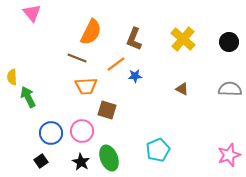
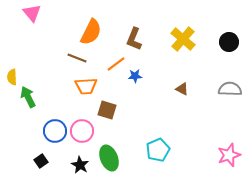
blue circle: moved 4 px right, 2 px up
black star: moved 1 px left, 3 px down
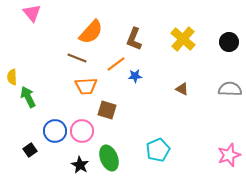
orange semicircle: rotated 16 degrees clockwise
black square: moved 11 px left, 11 px up
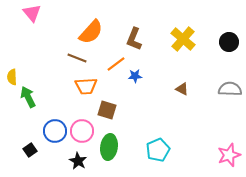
green ellipse: moved 11 px up; rotated 30 degrees clockwise
black star: moved 2 px left, 4 px up
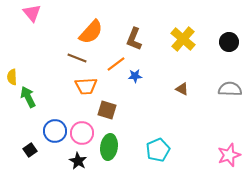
pink circle: moved 2 px down
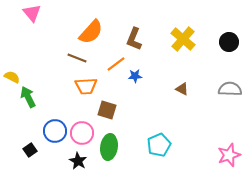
yellow semicircle: rotated 119 degrees clockwise
cyan pentagon: moved 1 px right, 5 px up
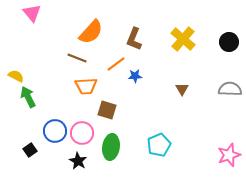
yellow semicircle: moved 4 px right, 1 px up
brown triangle: rotated 32 degrees clockwise
green ellipse: moved 2 px right
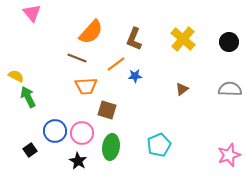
brown triangle: rotated 24 degrees clockwise
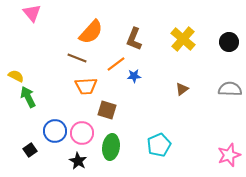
blue star: moved 1 px left
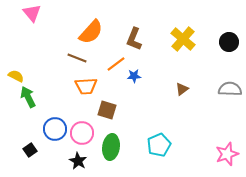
blue circle: moved 2 px up
pink star: moved 2 px left, 1 px up
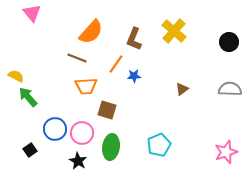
yellow cross: moved 9 px left, 8 px up
orange line: rotated 18 degrees counterclockwise
green arrow: rotated 15 degrees counterclockwise
pink star: moved 1 px left, 2 px up
